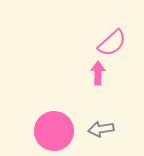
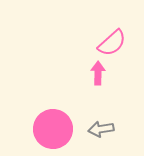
pink circle: moved 1 px left, 2 px up
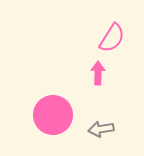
pink semicircle: moved 5 px up; rotated 16 degrees counterclockwise
pink circle: moved 14 px up
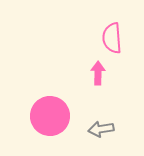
pink semicircle: rotated 144 degrees clockwise
pink circle: moved 3 px left, 1 px down
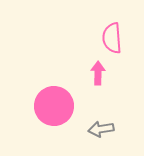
pink circle: moved 4 px right, 10 px up
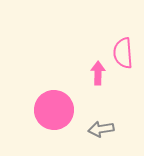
pink semicircle: moved 11 px right, 15 px down
pink circle: moved 4 px down
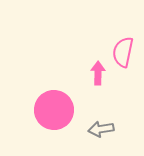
pink semicircle: moved 1 px up; rotated 16 degrees clockwise
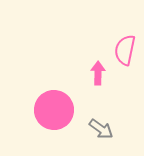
pink semicircle: moved 2 px right, 2 px up
gray arrow: rotated 135 degrees counterclockwise
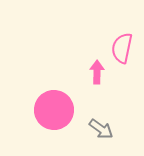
pink semicircle: moved 3 px left, 2 px up
pink arrow: moved 1 px left, 1 px up
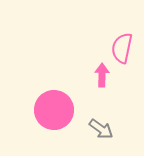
pink arrow: moved 5 px right, 3 px down
